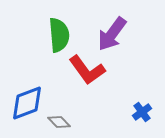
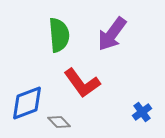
red L-shape: moved 5 px left, 13 px down
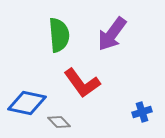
blue diamond: rotated 33 degrees clockwise
blue cross: rotated 18 degrees clockwise
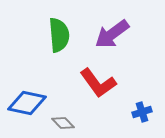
purple arrow: rotated 18 degrees clockwise
red L-shape: moved 16 px right
gray diamond: moved 4 px right, 1 px down
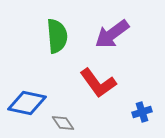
green semicircle: moved 2 px left, 1 px down
gray diamond: rotated 10 degrees clockwise
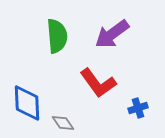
blue diamond: rotated 75 degrees clockwise
blue cross: moved 4 px left, 4 px up
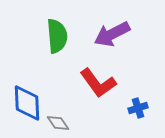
purple arrow: rotated 9 degrees clockwise
gray diamond: moved 5 px left
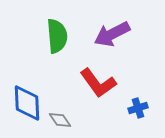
gray diamond: moved 2 px right, 3 px up
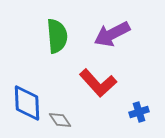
red L-shape: rotated 6 degrees counterclockwise
blue cross: moved 1 px right, 4 px down
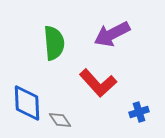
green semicircle: moved 3 px left, 7 px down
